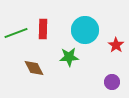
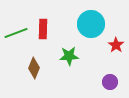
cyan circle: moved 6 px right, 6 px up
green star: moved 1 px up
brown diamond: rotated 50 degrees clockwise
purple circle: moved 2 px left
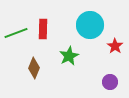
cyan circle: moved 1 px left, 1 px down
red star: moved 1 px left, 1 px down
green star: rotated 24 degrees counterclockwise
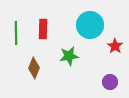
green line: rotated 70 degrees counterclockwise
green star: rotated 18 degrees clockwise
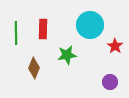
green star: moved 2 px left, 1 px up
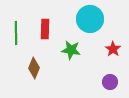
cyan circle: moved 6 px up
red rectangle: moved 2 px right
red star: moved 2 px left, 3 px down
green star: moved 4 px right, 5 px up; rotated 18 degrees clockwise
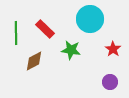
red rectangle: rotated 48 degrees counterclockwise
brown diamond: moved 7 px up; rotated 40 degrees clockwise
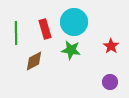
cyan circle: moved 16 px left, 3 px down
red rectangle: rotated 30 degrees clockwise
red star: moved 2 px left, 3 px up
